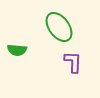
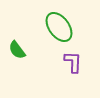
green semicircle: rotated 48 degrees clockwise
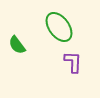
green semicircle: moved 5 px up
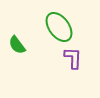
purple L-shape: moved 4 px up
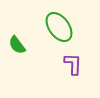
purple L-shape: moved 6 px down
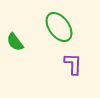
green semicircle: moved 2 px left, 3 px up
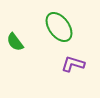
purple L-shape: rotated 75 degrees counterclockwise
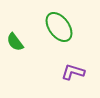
purple L-shape: moved 8 px down
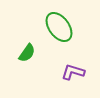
green semicircle: moved 12 px right, 11 px down; rotated 108 degrees counterclockwise
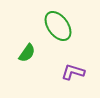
green ellipse: moved 1 px left, 1 px up
